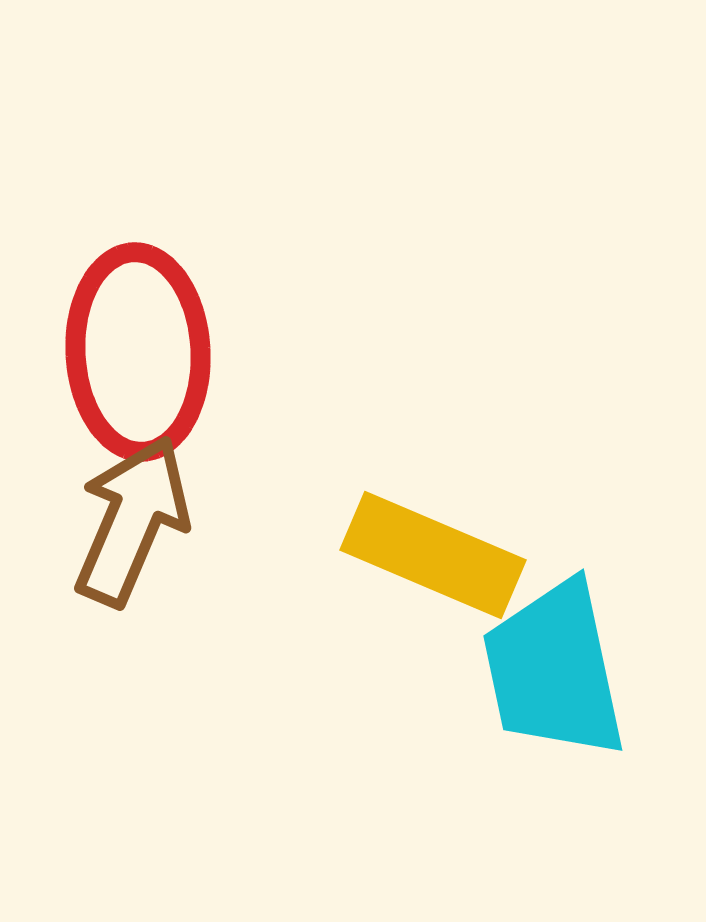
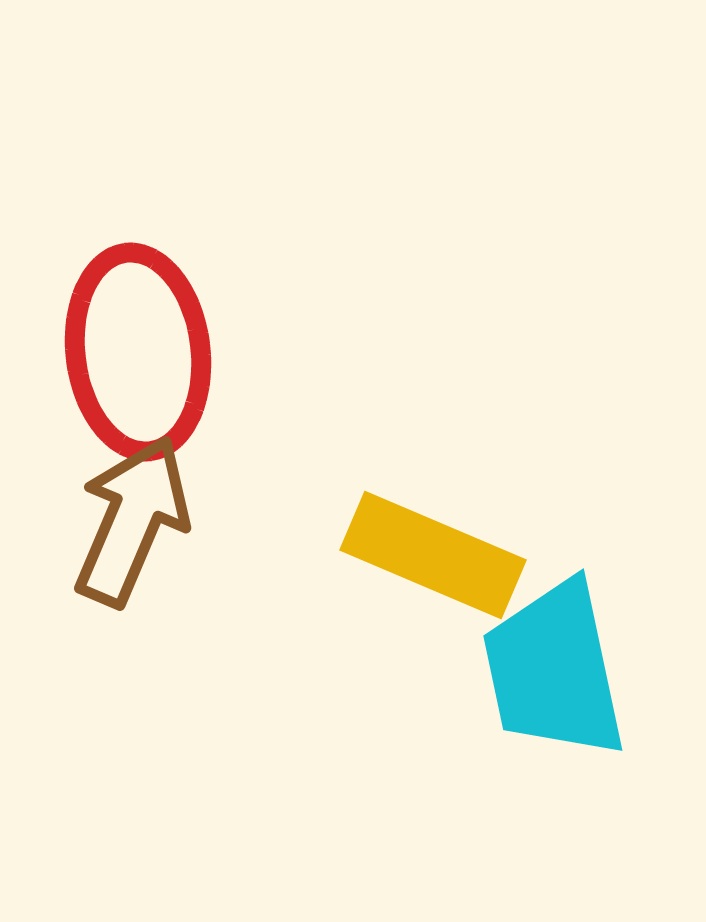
red ellipse: rotated 4 degrees counterclockwise
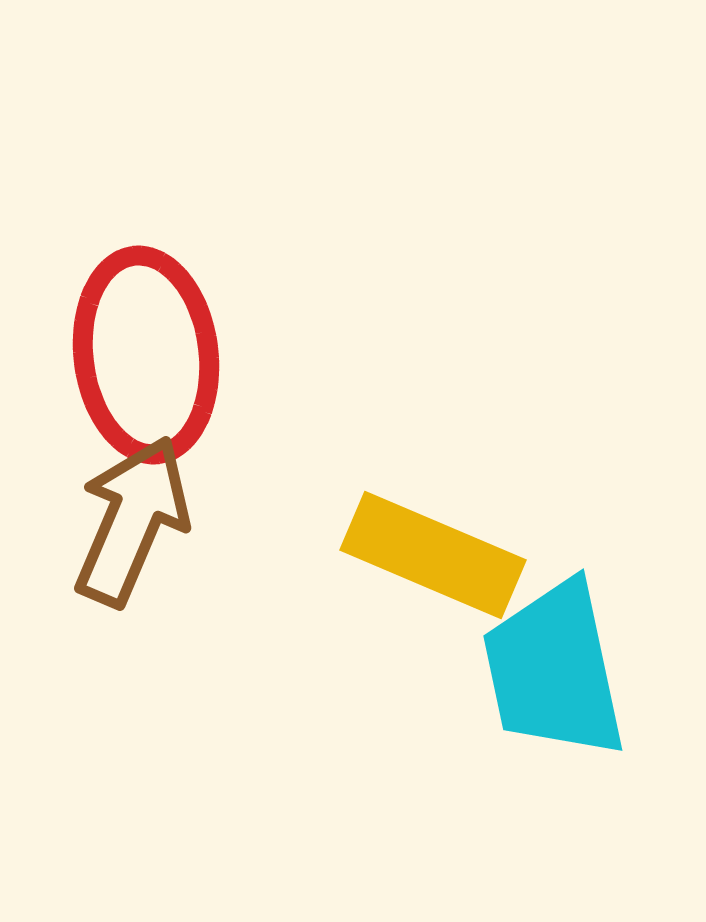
red ellipse: moved 8 px right, 3 px down
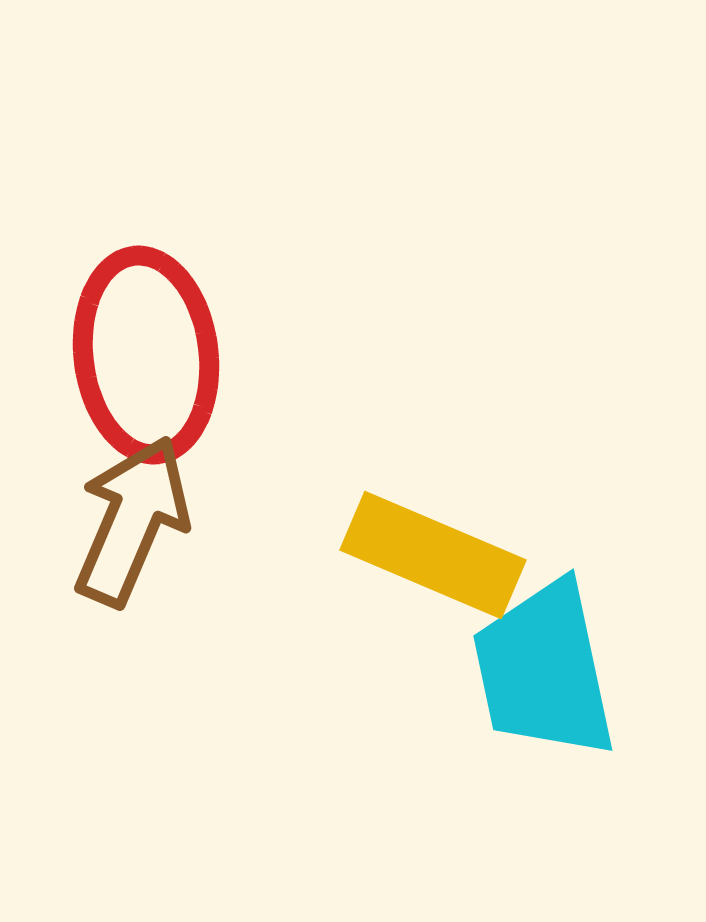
cyan trapezoid: moved 10 px left
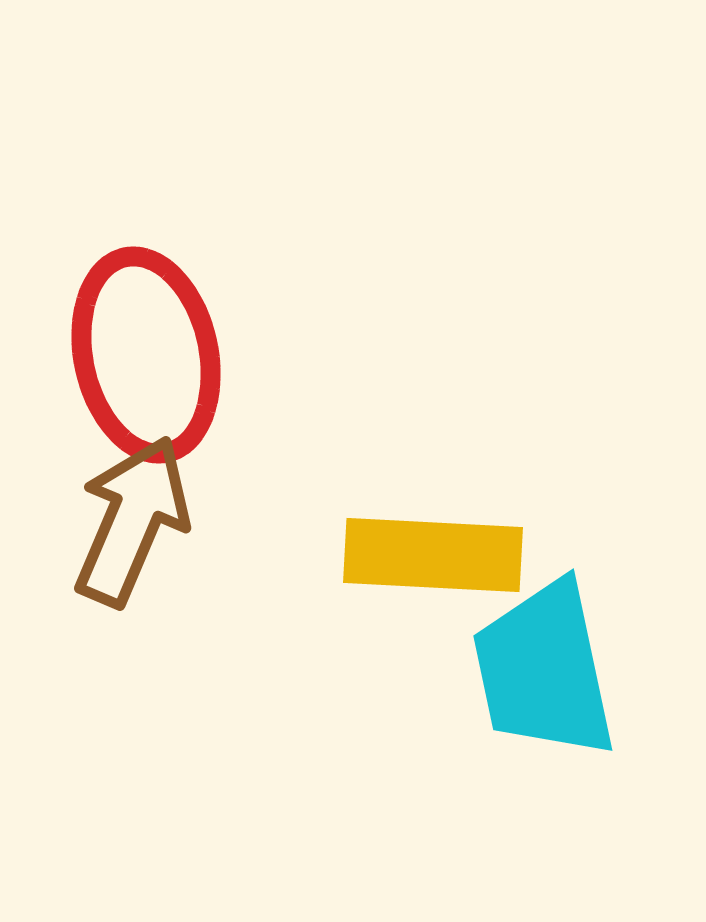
red ellipse: rotated 5 degrees counterclockwise
yellow rectangle: rotated 20 degrees counterclockwise
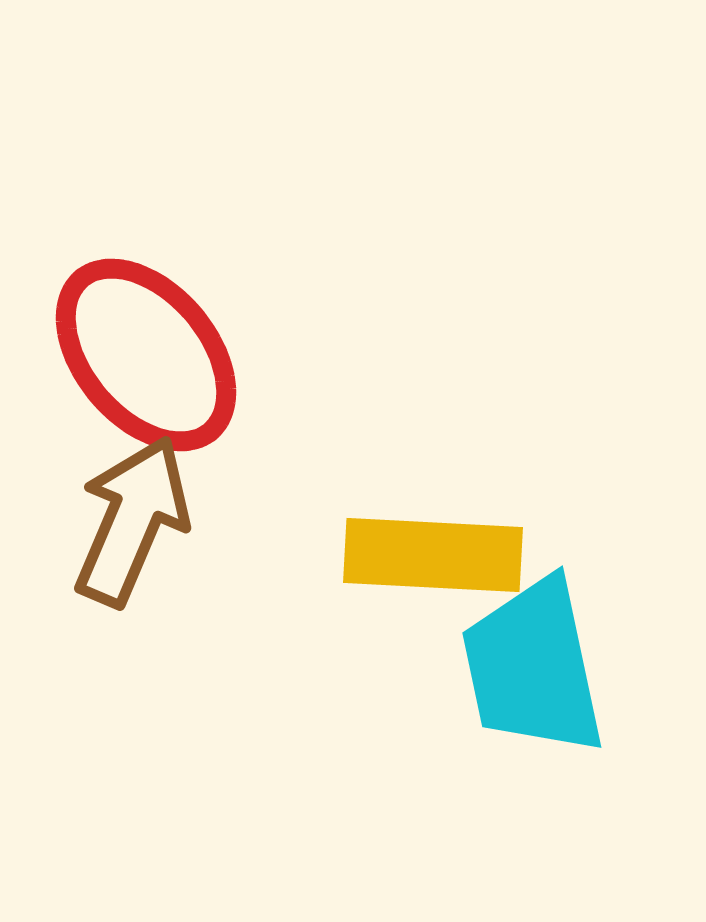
red ellipse: rotated 28 degrees counterclockwise
cyan trapezoid: moved 11 px left, 3 px up
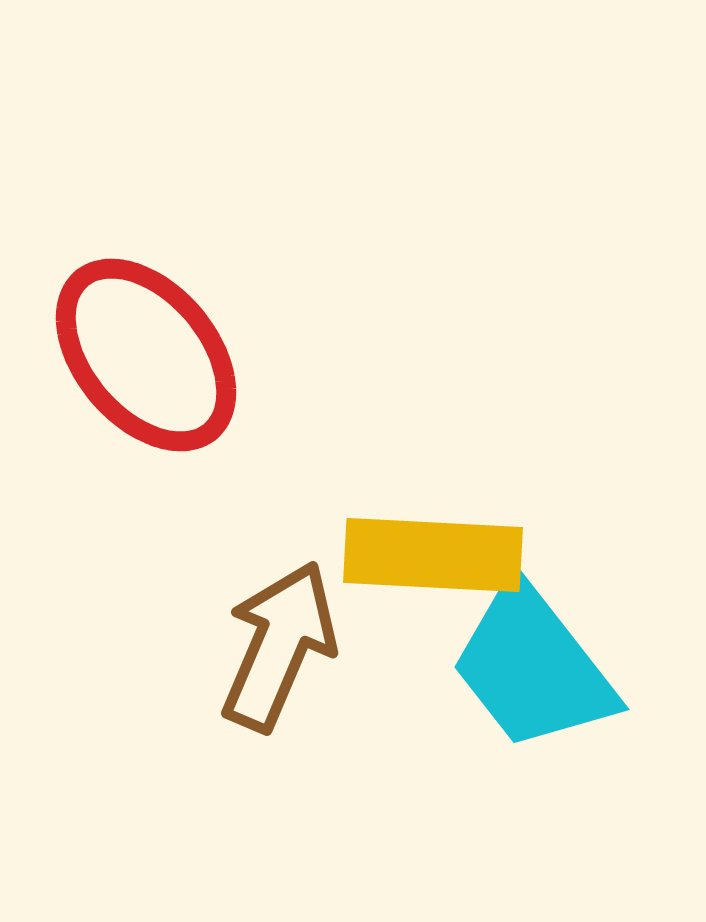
brown arrow: moved 147 px right, 125 px down
cyan trapezoid: rotated 26 degrees counterclockwise
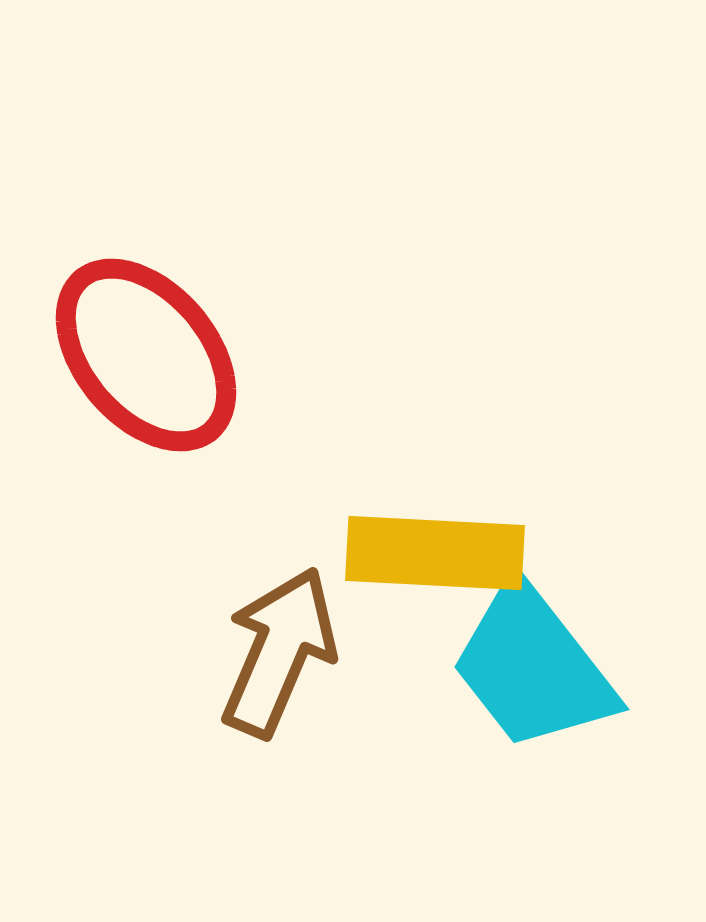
yellow rectangle: moved 2 px right, 2 px up
brown arrow: moved 6 px down
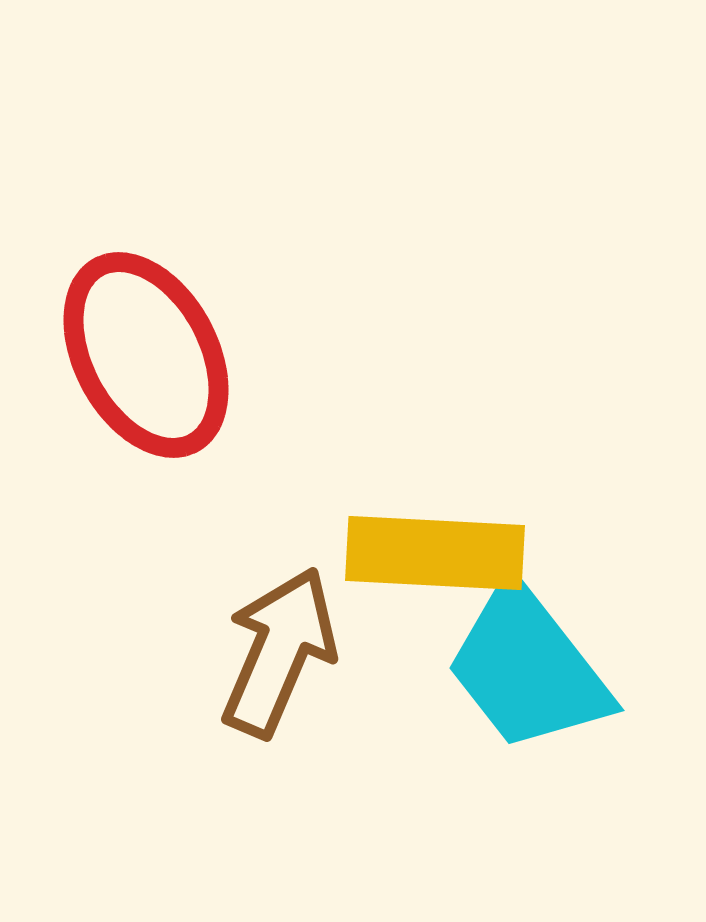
red ellipse: rotated 12 degrees clockwise
cyan trapezoid: moved 5 px left, 1 px down
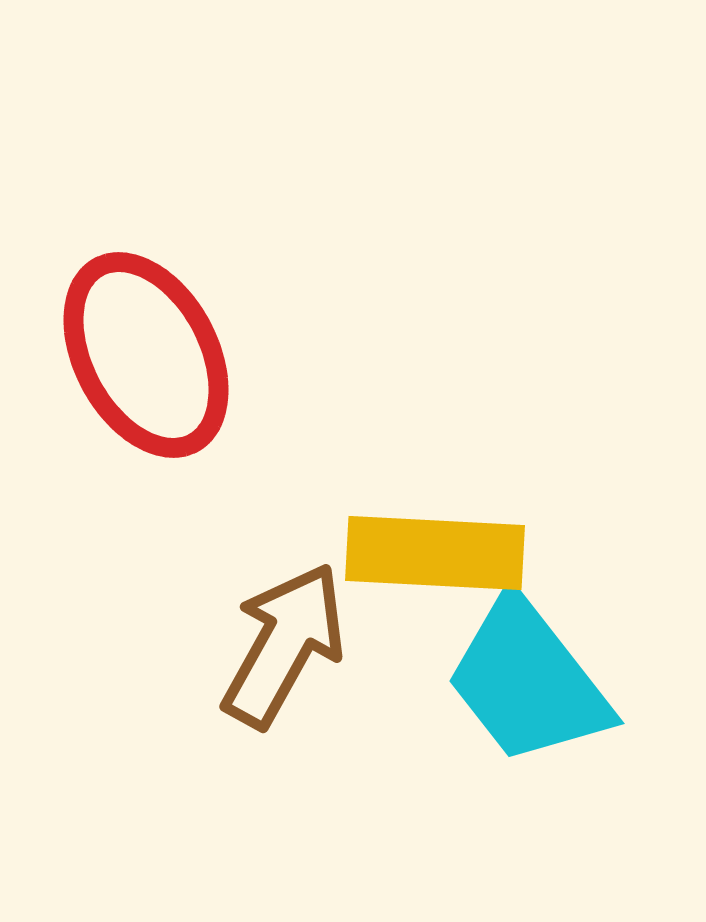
brown arrow: moved 5 px right, 7 px up; rotated 6 degrees clockwise
cyan trapezoid: moved 13 px down
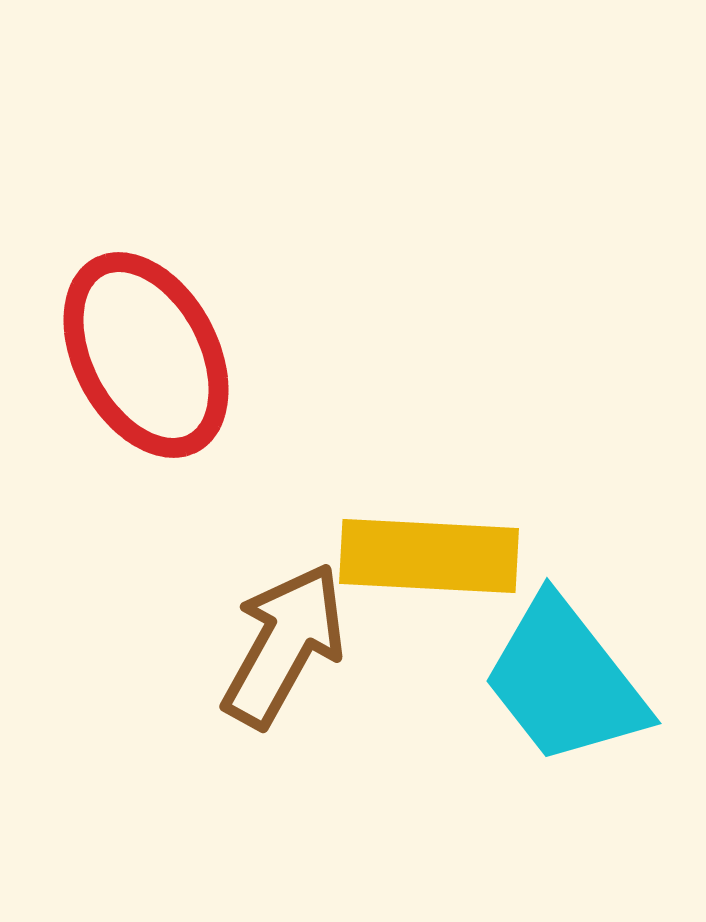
yellow rectangle: moved 6 px left, 3 px down
cyan trapezoid: moved 37 px right
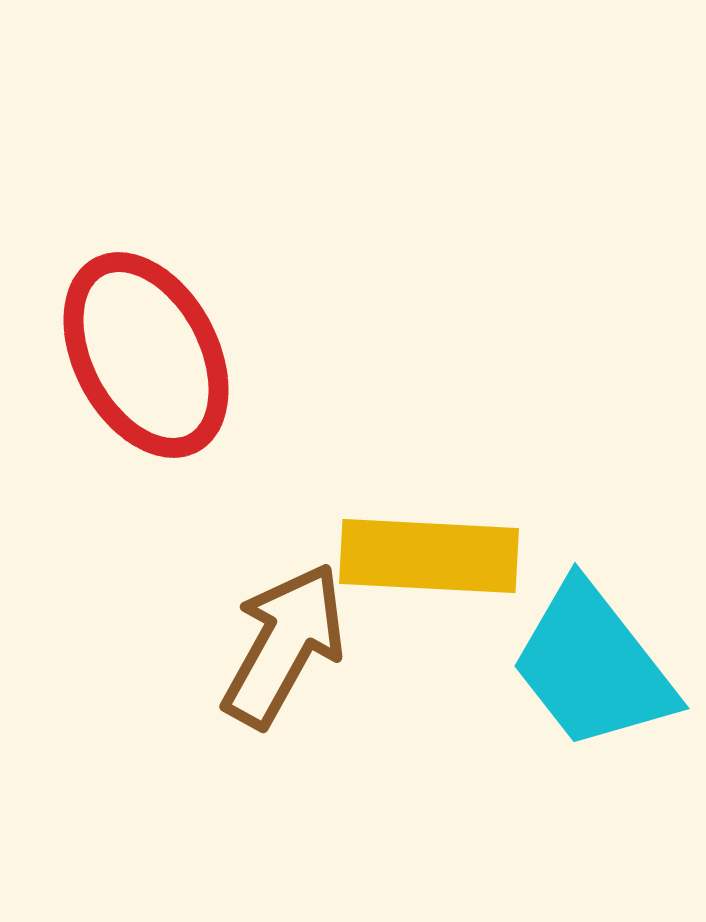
cyan trapezoid: moved 28 px right, 15 px up
